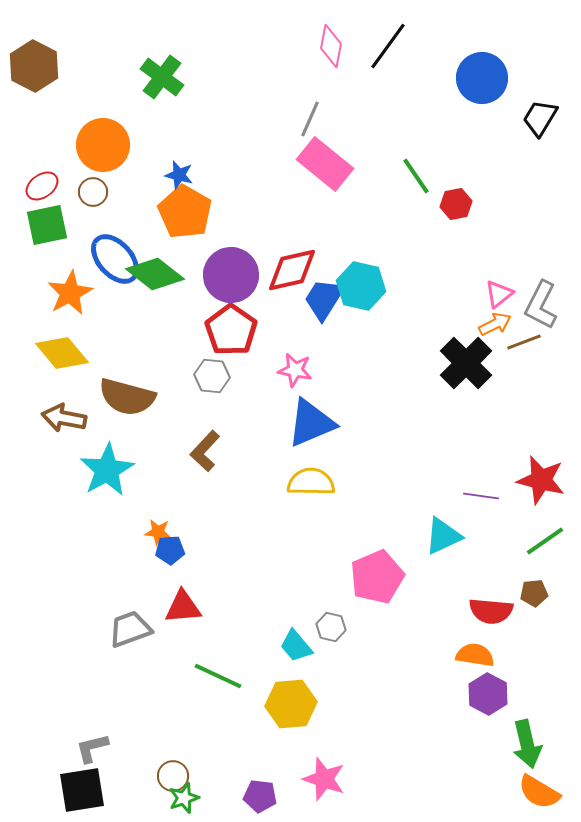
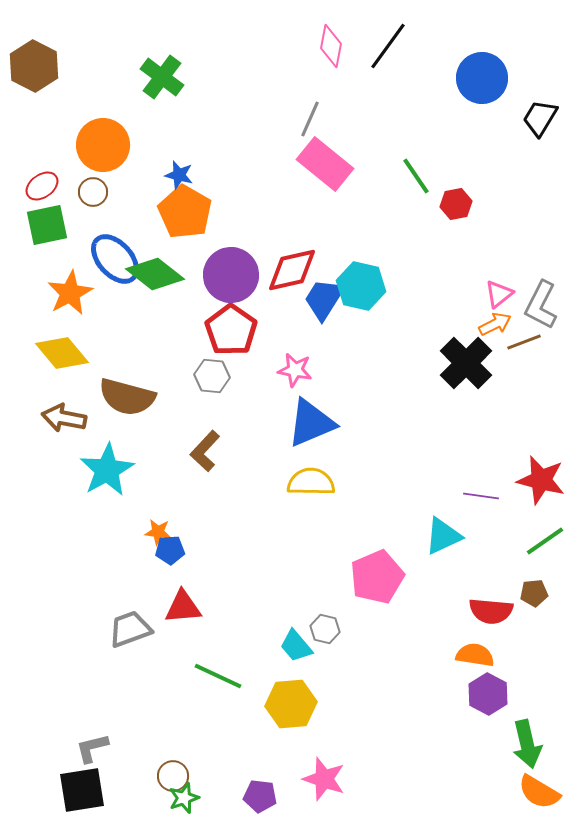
gray hexagon at (331, 627): moved 6 px left, 2 px down
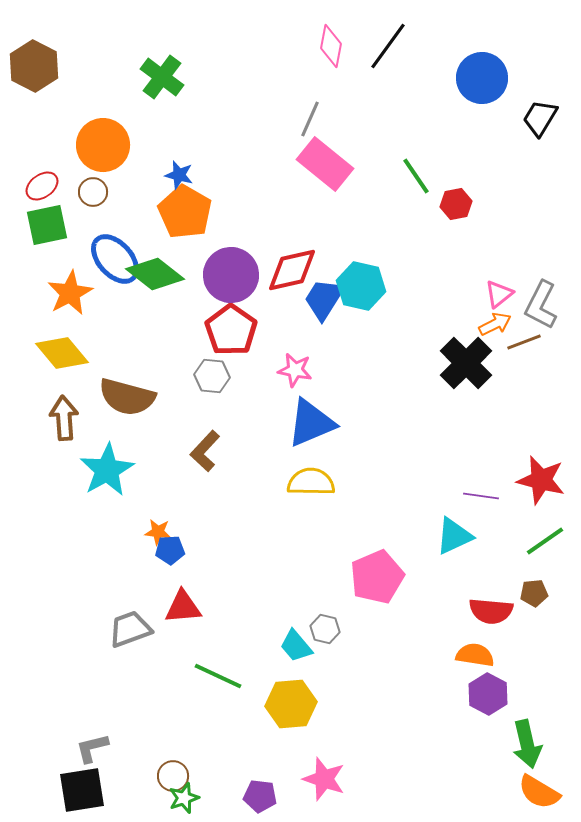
brown arrow at (64, 418): rotated 75 degrees clockwise
cyan triangle at (443, 536): moved 11 px right
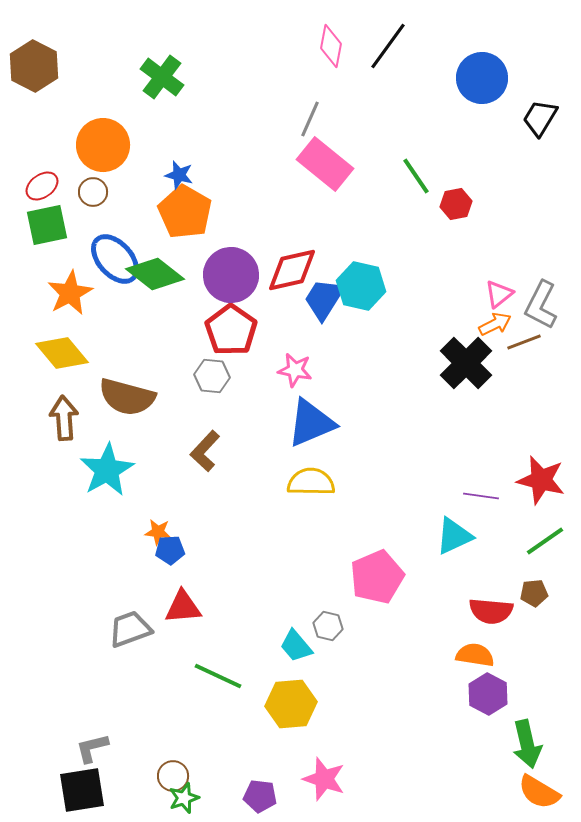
gray hexagon at (325, 629): moved 3 px right, 3 px up
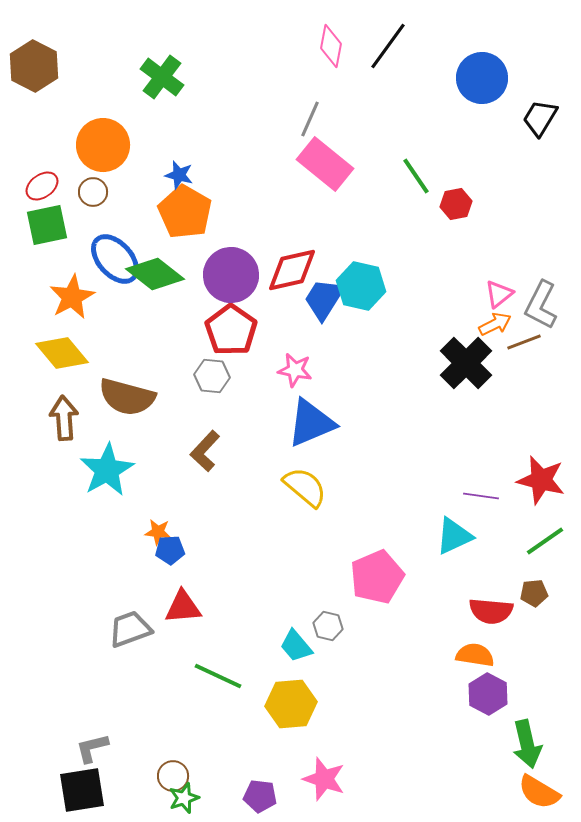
orange star at (70, 293): moved 2 px right, 4 px down
yellow semicircle at (311, 482): moved 6 px left, 5 px down; rotated 39 degrees clockwise
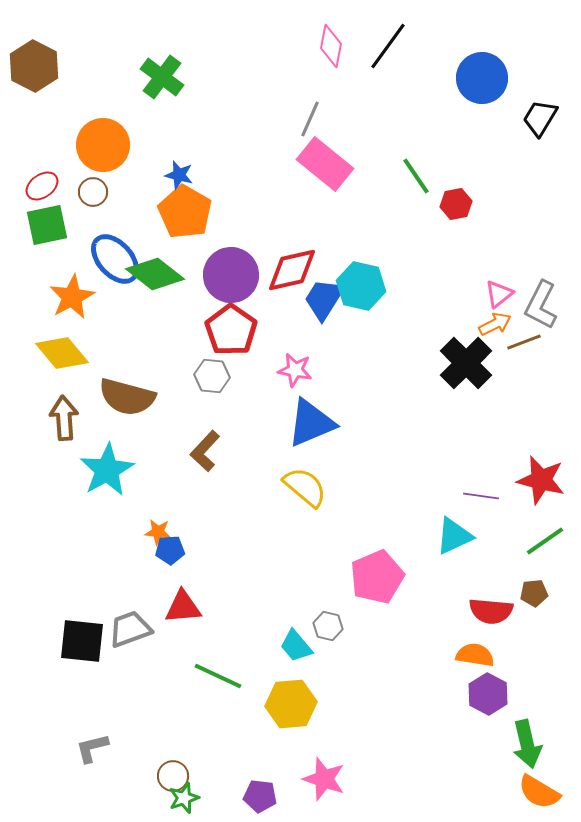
black square at (82, 790): moved 149 px up; rotated 15 degrees clockwise
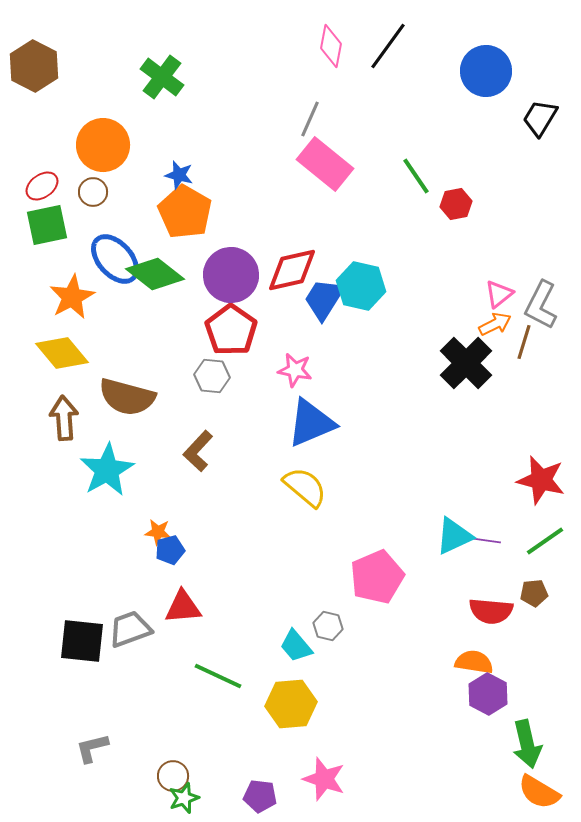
blue circle at (482, 78): moved 4 px right, 7 px up
brown line at (524, 342): rotated 52 degrees counterclockwise
brown L-shape at (205, 451): moved 7 px left
purple line at (481, 496): moved 2 px right, 44 px down
blue pentagon at (170, 550): rotated 12 degrees counterclockwise
orange semicircle at (475, 655): moved 1 px left, 7 px down
